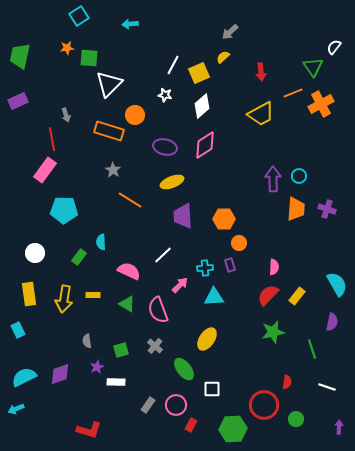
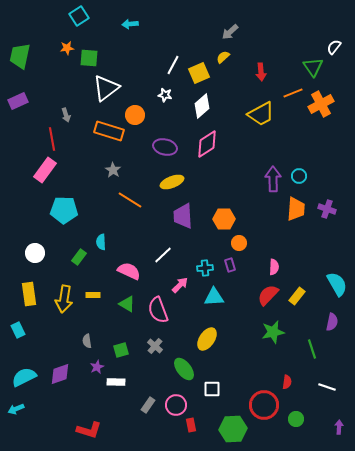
white triangle at (109, 84): moved 3 px left, 4 px down; rotated 8 degrees clockwise
pink diamond at (205, 145): moved 2 px right, 1 px up
red rectangle at (191, 425): rotated 40 degrees counterclockwise
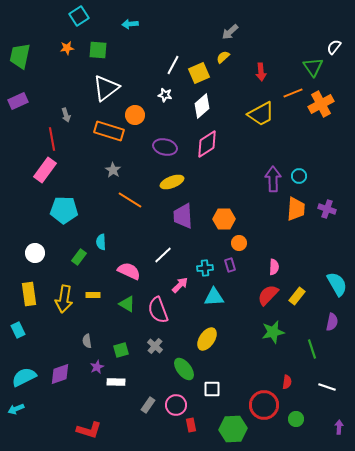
green square at (89, 58): moved 9 px right, 8 px up
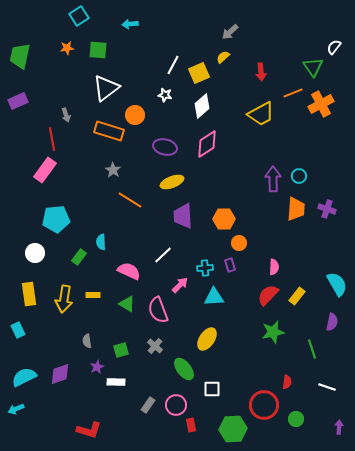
cyan pentagon at (64, 210): moved 8 px left, 9 px down; rotated 8 degrees counterclockwise
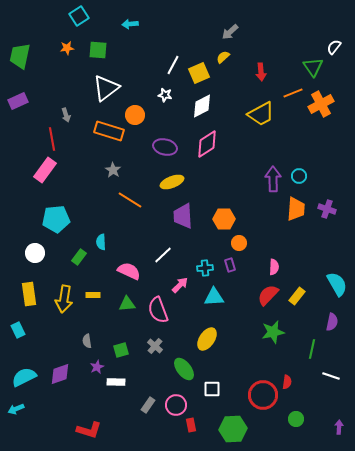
white diamond at (202, 106): rotated 15 degrees clockwise
green triangle at (127, 304): rotated 36 degrees counterclockwise
green line at (312, 349): rotated 30 degrees clockwise
white line at (327, 387): moved 4 px right, 11 px up
red circle at (264, 405): moved 1 px left, 10 px up
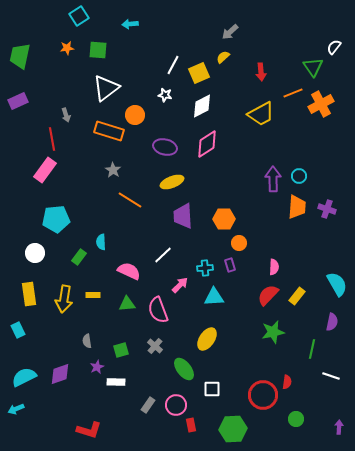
orange trapezoid at (296, 209): moved 1 px right, 2 px up
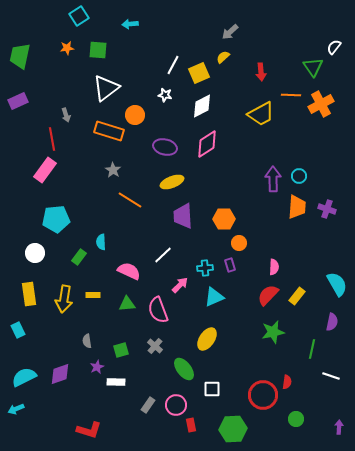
orange line at (293, 93): moved 2 px left, 2 px down; rotated 24 degrees clockwise
cyan triangle at (214, 297): rotated 20 degrees counterclockwise
